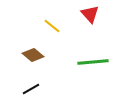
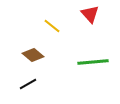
black line: moved 3 px left, 5 px up
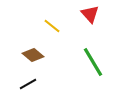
green line: rotated 64 degrees clockwise
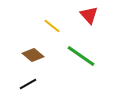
red triangle: moved 1 px left, 1 px down
green line: moved 12 px left, 6 px up; rotated 24 degrees counterclockwise
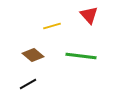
yellow line: rotated 54 degrees counterclockwise
green line: rotated 28 degrees counterclockwise
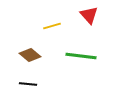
brown diamond: moved 3 px left
black line: rotated 36 degrees clockwise
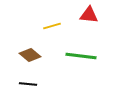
red triangle: rotated 42 degrees counterclockwise
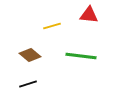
black line: rotated 24 degrees counterclockwise
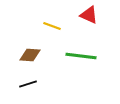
red triangle: rotated 18 degrees clockwise
yellow line: rotated 36 degrees clockwise
brown diamond: rotated 35 degrees counterclockwise
